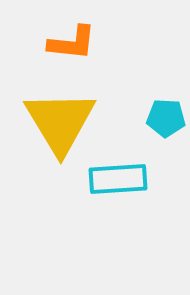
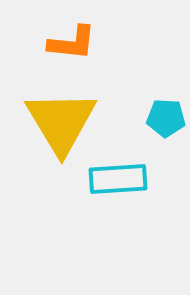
yellow triangle: moved 1 px right
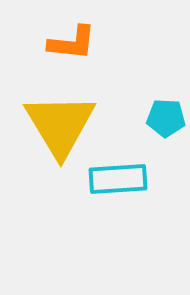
yellow triangle: moved 1 px left, 3 px down
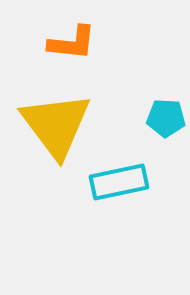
yellow triangle: moved 4 px left; rotated 6 degrees counterclockwise
cyan rectangle: moved 1 px right, 3 px down; rotated 8 degrees counterclockwise
